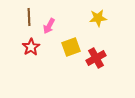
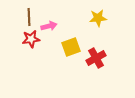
pink arrow: rotated 133 degrees counterclockwise
red star: moved 8 px up; rotated 24 degrees clockwise
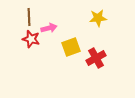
pink arrow: moved 2 px down
red star: rotated 24 degrees clockwise
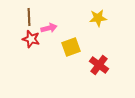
red cross: moved 3 px right, 7 px down; rotated 24 degrees counterclockwise
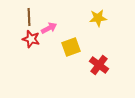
pink arrow: rotated 14 degrees counterclockwise
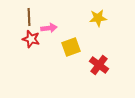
pink arrow: rotated 21 degrees clockwise
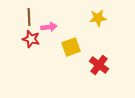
pink arrow: moved 1 px up
